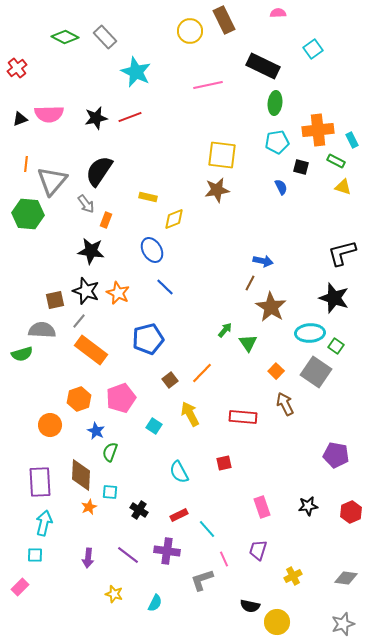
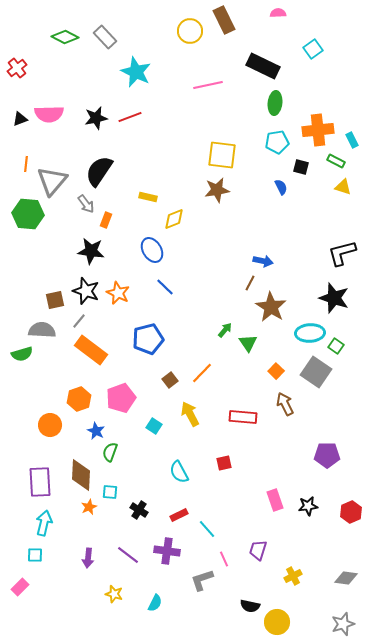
purple pentagon at (336, 455): moved 9 px left; rotated 10 degrees counterclockwise
pink rectangle at (262, 507): moved 13 px right, 7 px up
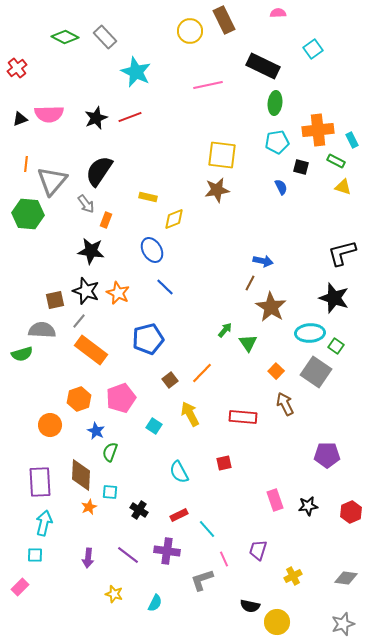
black star at (96, 118): rotated 10 degrees counterclockwise
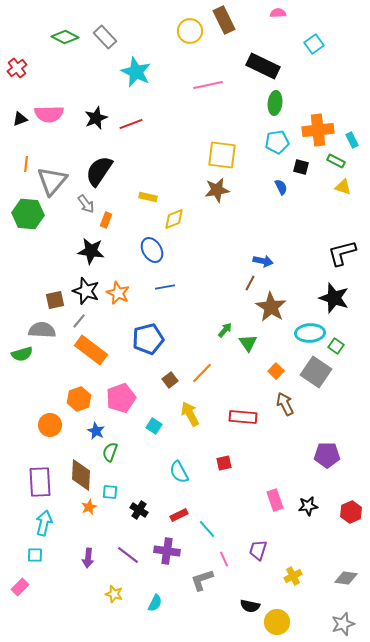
cyan square at (313, 49): moved 1 px right, 5 px up
red line at (130, 117): moved 1 px right, 7 px down
blue line at (165, 287): rotated 54 degrees counterclockwise
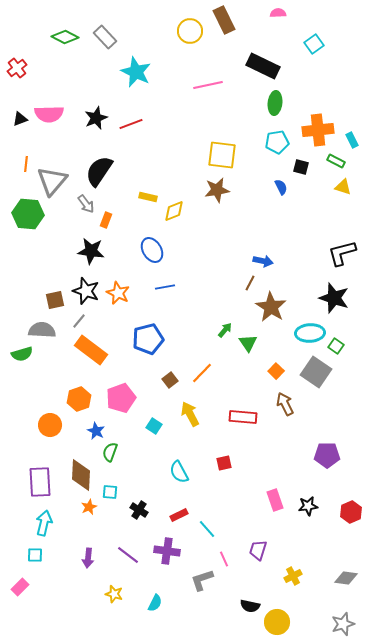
yellow diamond at (174, 219): moved 8 px up
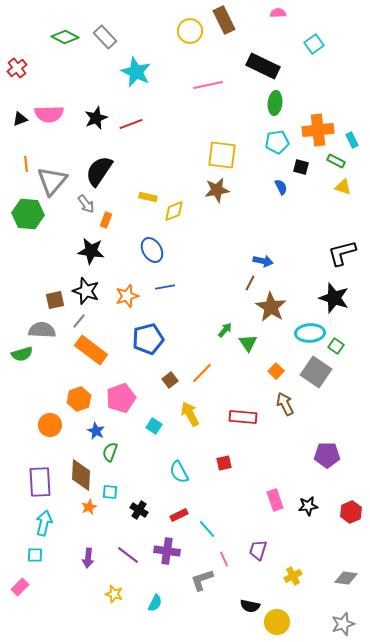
orange line at (26, 164): rotated 14 degrees counterclockwise
orange star at (118, 293): moved 9 px right, 3 px down; rotated 30 degrees clockwise
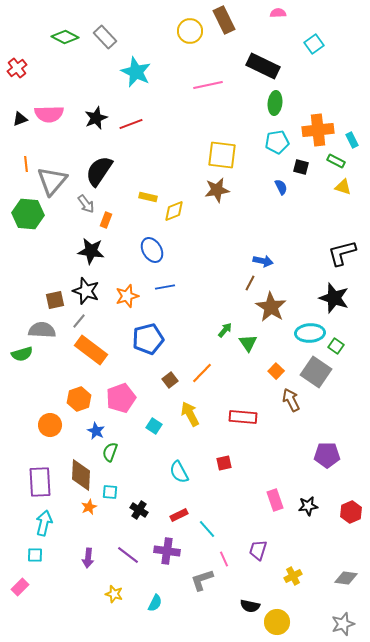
brown arrow at (285, 404): moved 6 px right, 4 px up
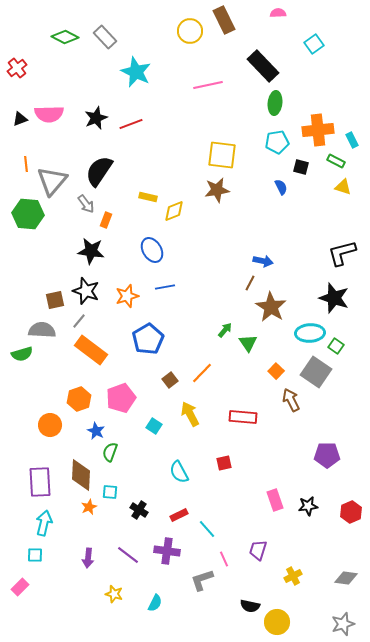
black rectangle at (263, 66): rotated 20 degrees clockwise
blue pentagon at (148, 339): rotated 16 degrees counterclockwise
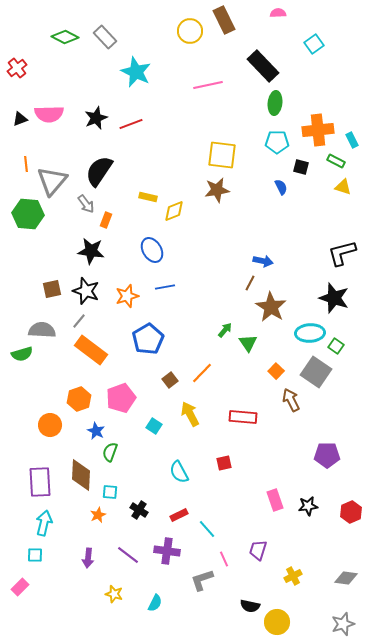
cyan pentagon at (277, 142): rotated 10 degrees clockwise
brown square at (55, 300): moved 3 px left, 11 px up
orange star at (89, 507): moved 9 px right, 8 px down
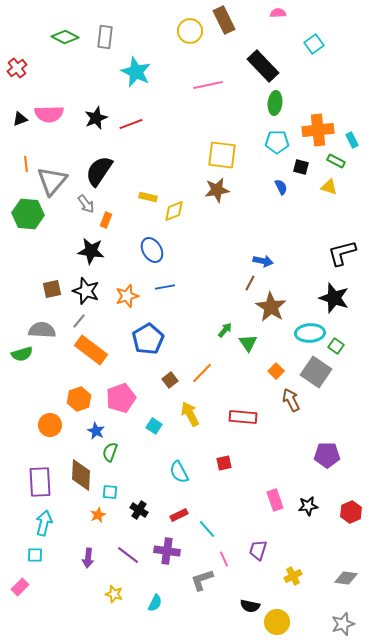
gray rectangle at (105, 37): rotated 50 degrees clockwise
yellow triangle at (343, 187): moved 14 px left
